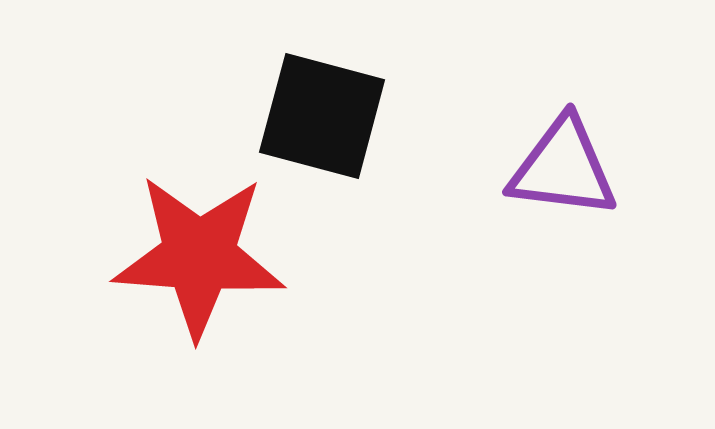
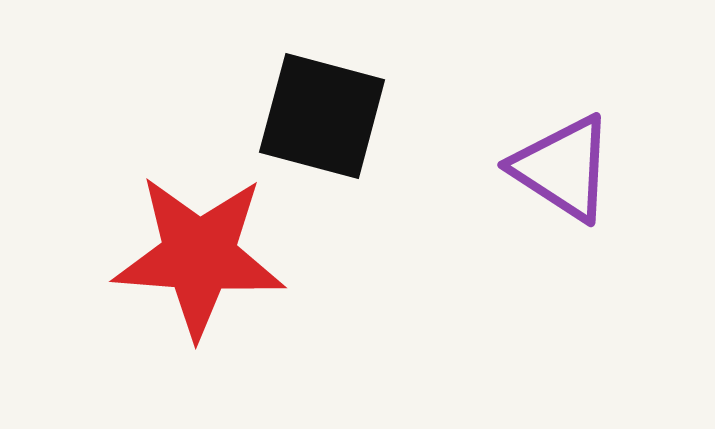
purple triangle: rotated 26 degrees clockwise
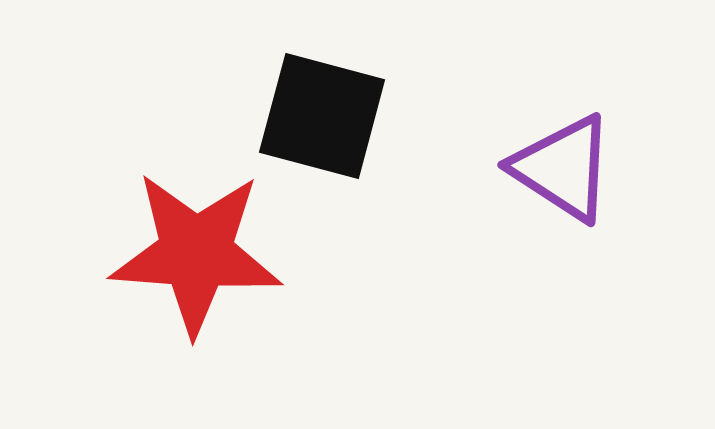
red star: moved 3 px left, 3 px up
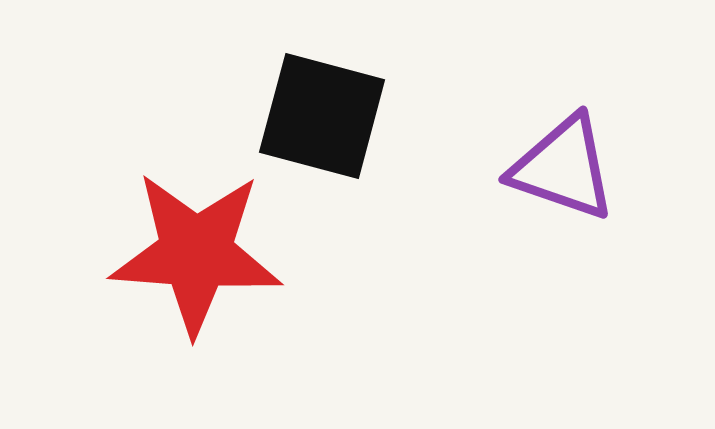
purple triangle: rotated 14 degrees counterclockwise
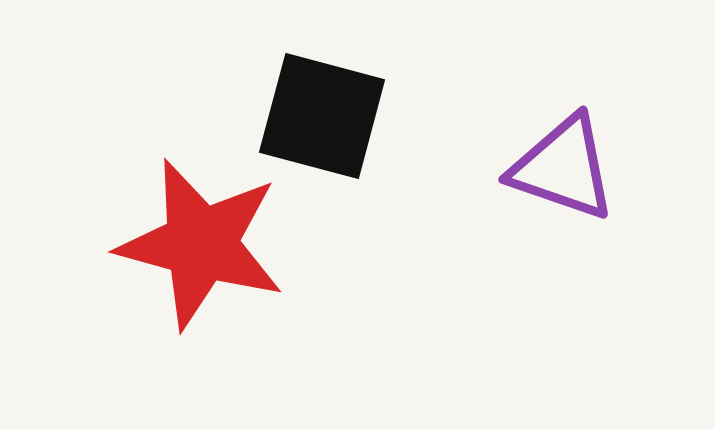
red star: moved 5 px right, 9 px up; rotated 11 degrees clockwise
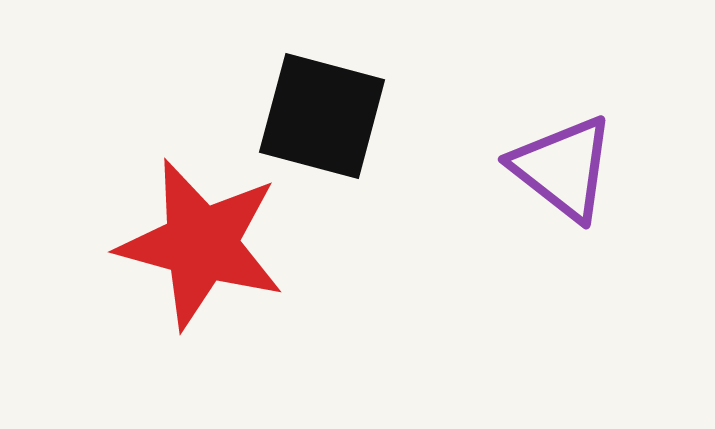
purple triangle: rotated 19 degrees clockwise
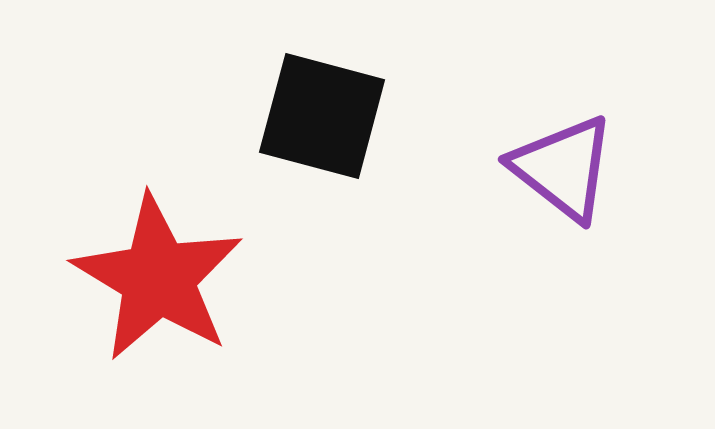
red star: moved 43 px left, 34 px down; rotated 16 degrees clockwise
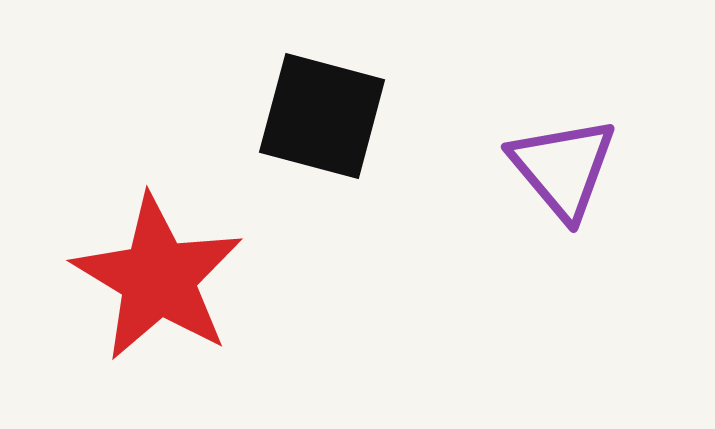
purple triangle: rotated 12 degrees clockwise
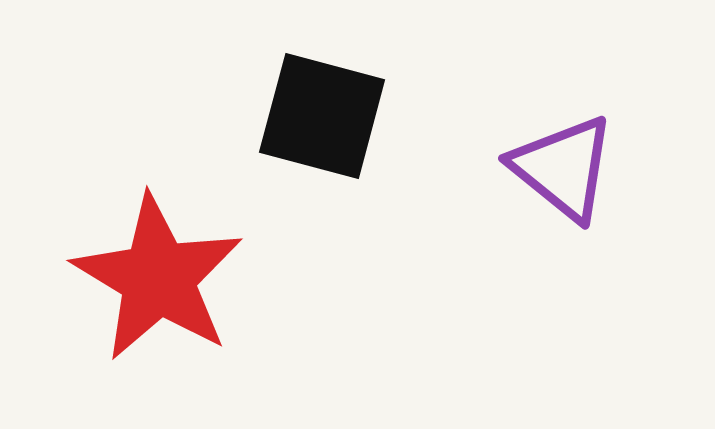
purple triangle: rotated 11 degrees counterclockwise
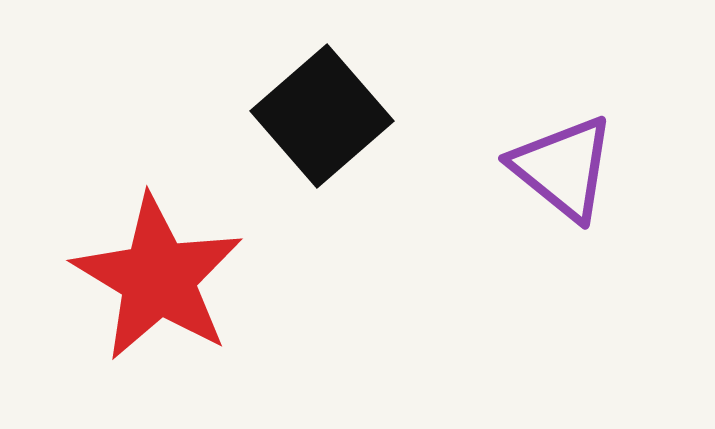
black square: rotated 34 degrees clockwise
